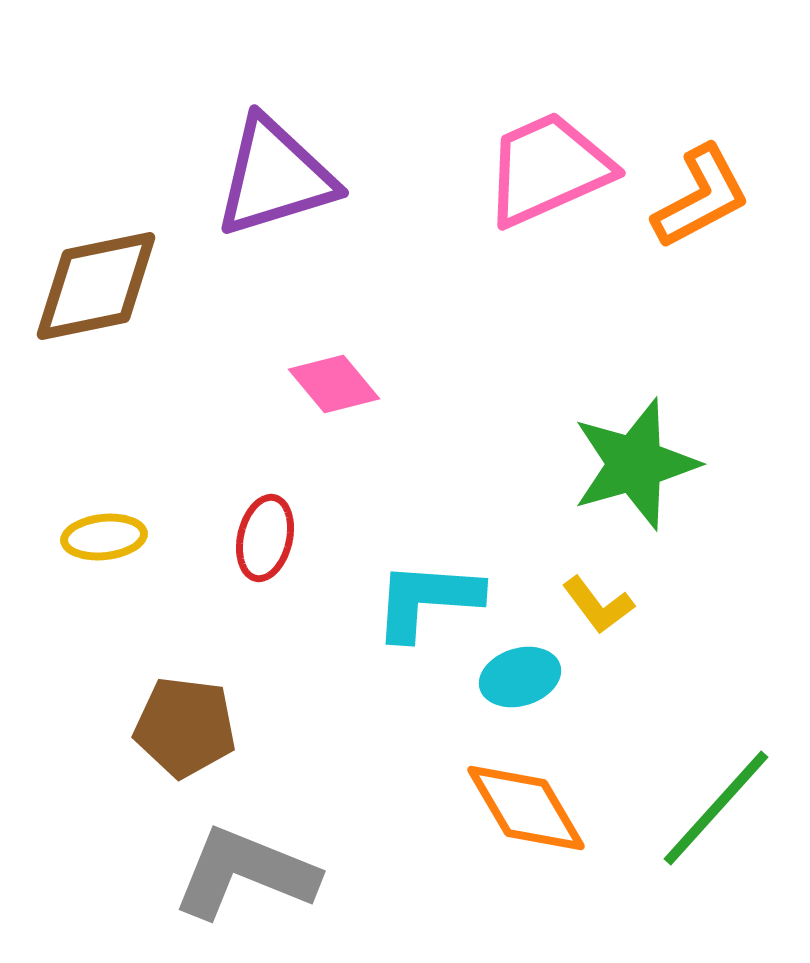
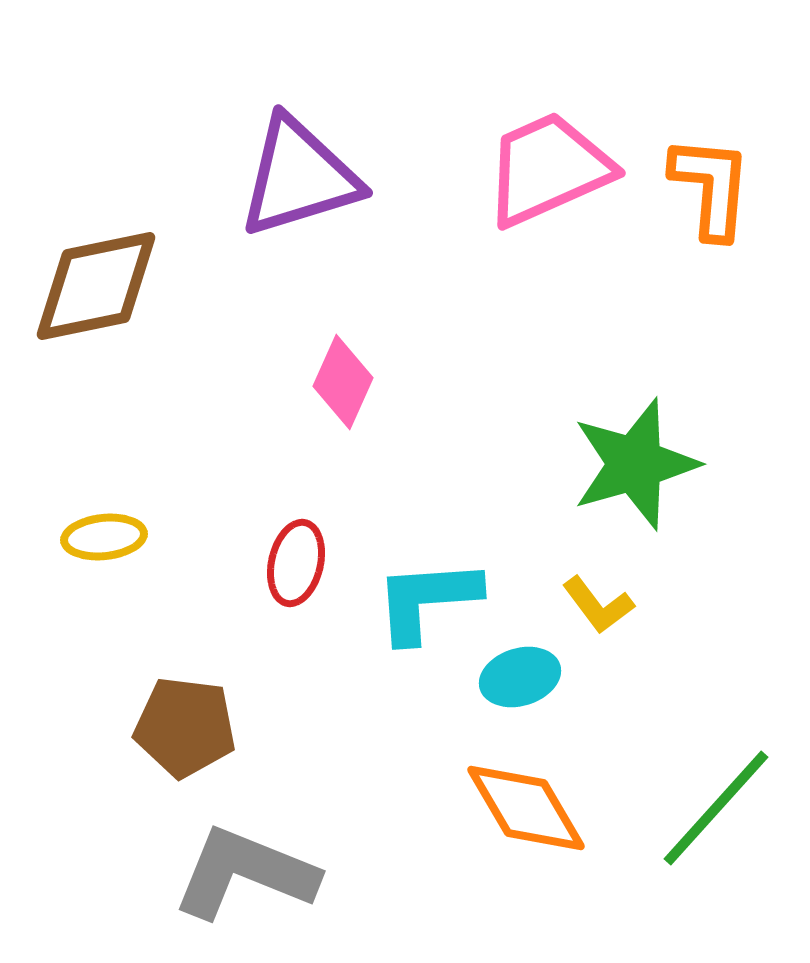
purple triangle: moved 24 px right
orange L-shape: moved 10 px right, 10 px up; rotated 57 degrees counterclockwise
pink diamond: moved 9 px right, 2 px up; rotated 64 degrees clockwise
red ellipse: moved 31 px right, 25 px down
cyan L-shape: rotated 8 degrees counterclockwise
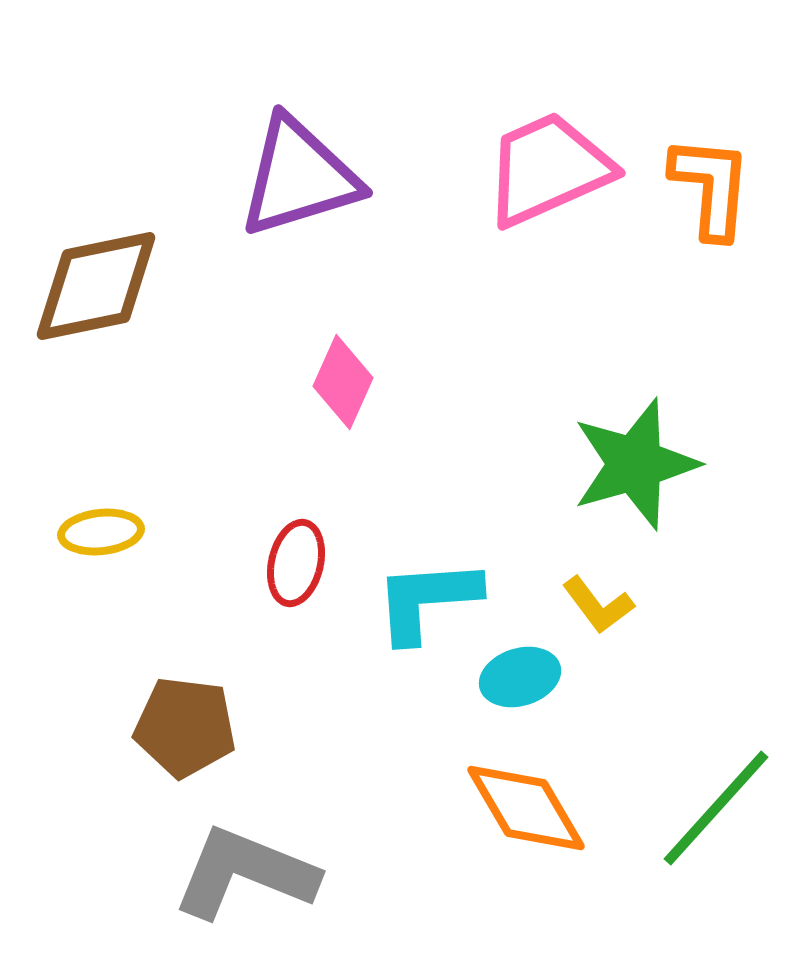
yellow ellipse: moved 3 px left, 5 px up
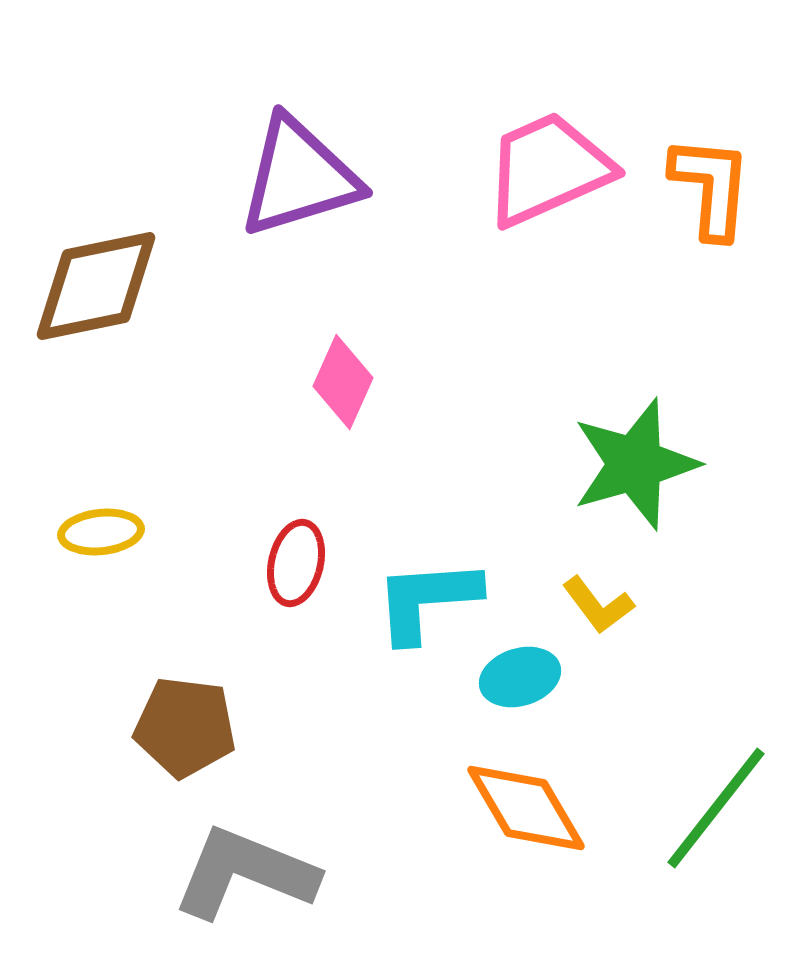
green line: rotated 4 degrees counterclockwise
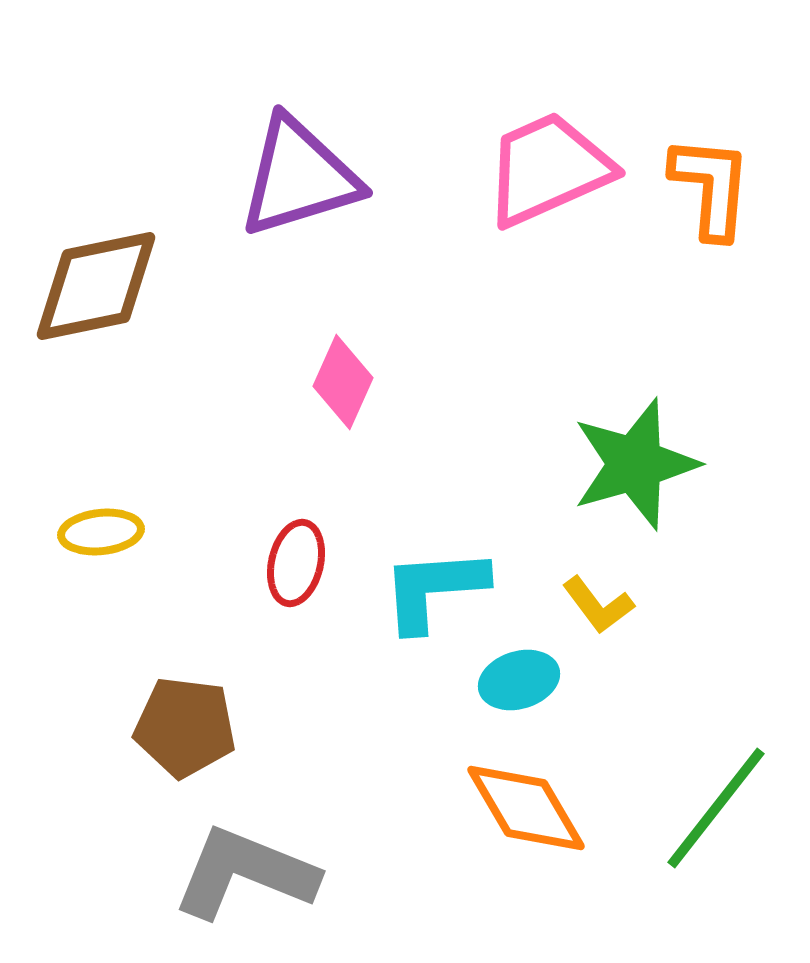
cyan L-shape: moved 7 px right, 11 px up
cyan ellipse: moved 1 px left, 3 px down
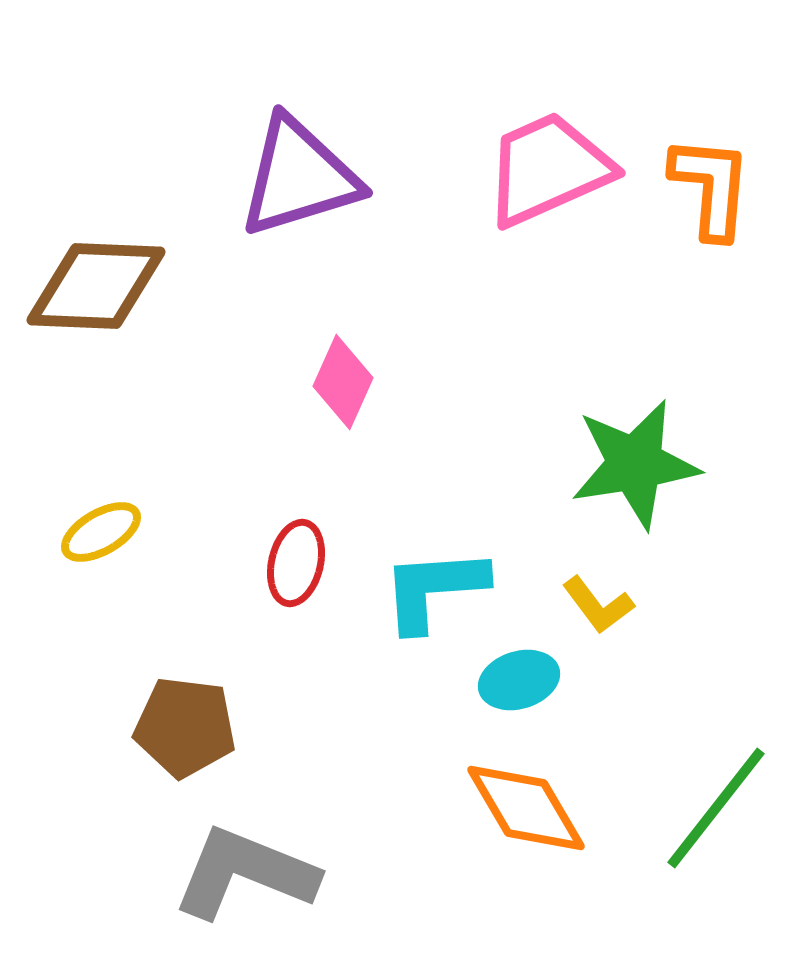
brown diamond: rotated 14 degrees clockwise
green star: rotated 7 degrees clockwise
yellow ellipse: rotated 24 degrees counterclockwise
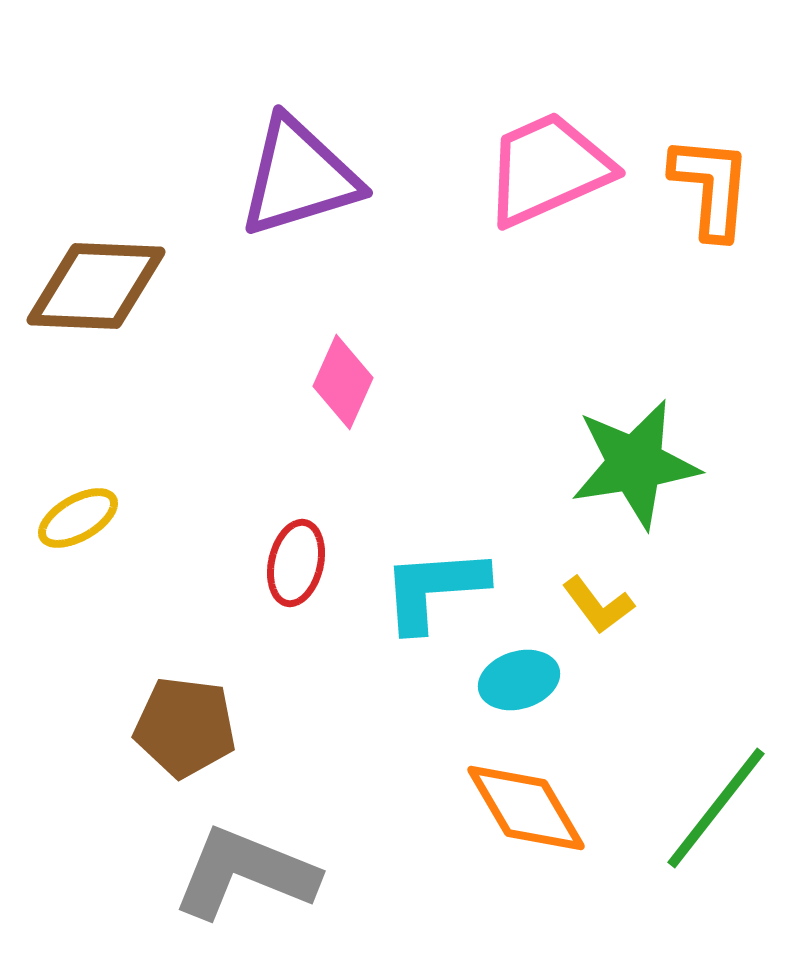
yellow ellipse: moved 23 px left, 14 px up
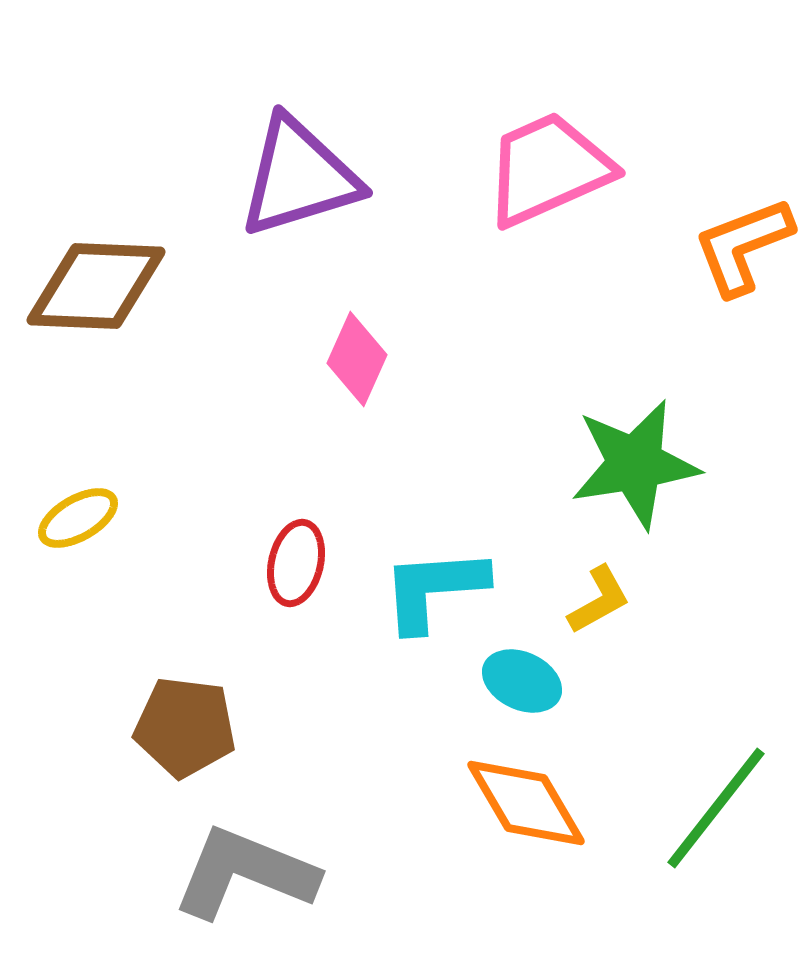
orange L-shape: moved 32 px right, 59 px down; rotated 116 degrees counterclockwise
pink diamond: moved 14 px right, 23 px up
yellow L-shape: moved 1 px right, 5 px up; rotated 82 degrees counterclockwise
cyan ellipse: moved 3 px right, 1 px down; rotated 42 degrees clockwise
orange diamond: moved 5 px up
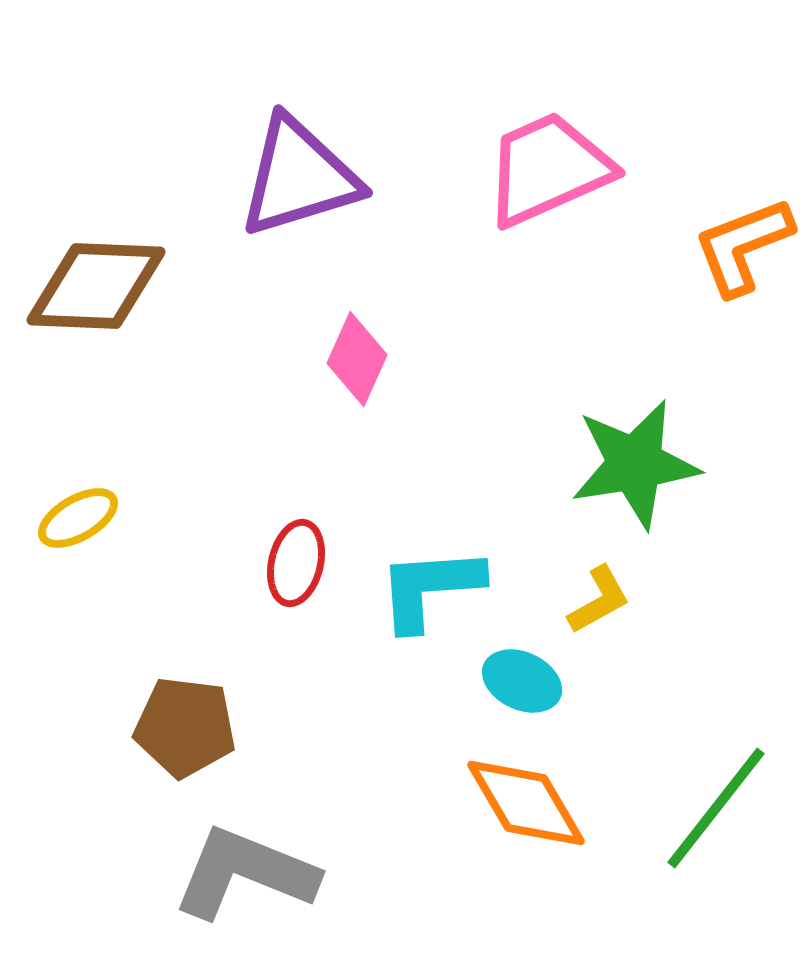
cyan L-shape: moved 4 px left, 1 px up
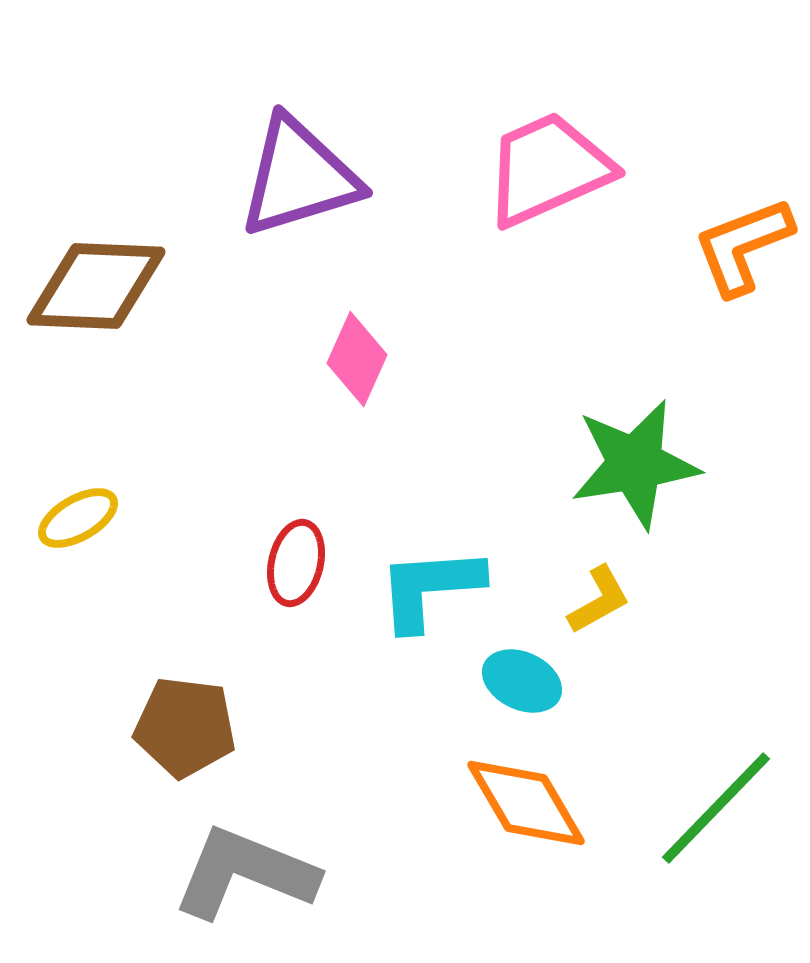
green line: rotated 6 degrees clockwise
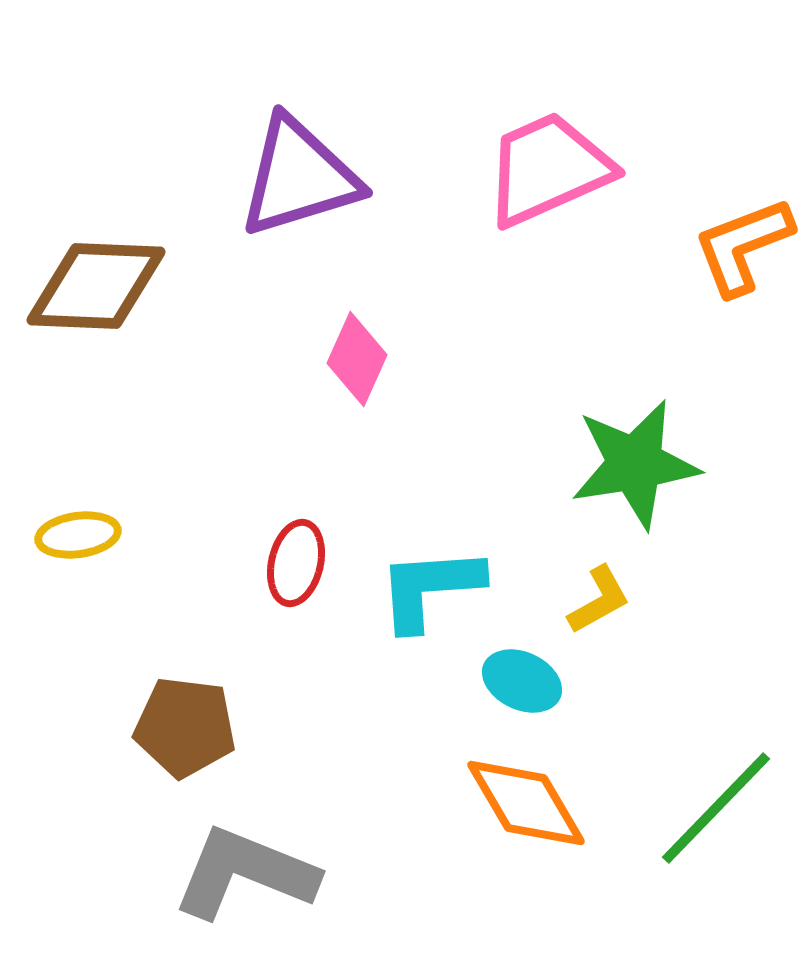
yellow ellipse: moved 17 px down; rotated 22 degrees clockwise
